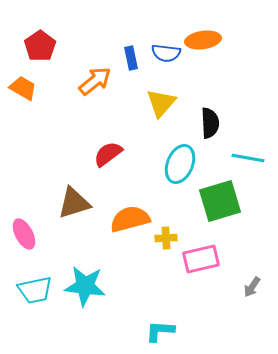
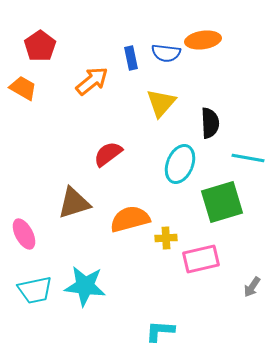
orange arrow: moved 3 px left
green square: moved 2 px right, 1 px down
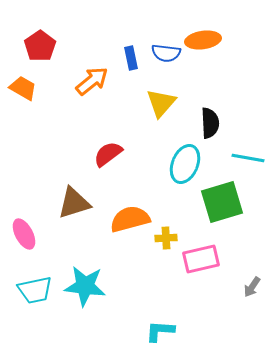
cyan ellipse: moved 5 px right
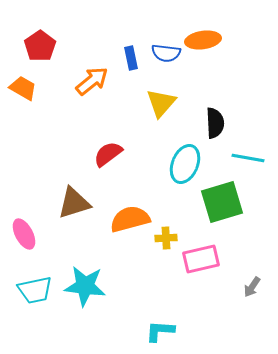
black semicircle: moved 5 px right
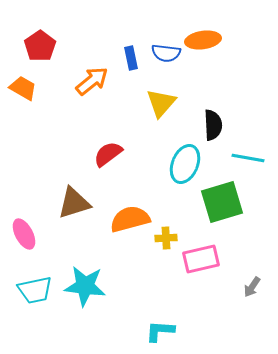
black semicircle: moved 2 px left, 2 px down
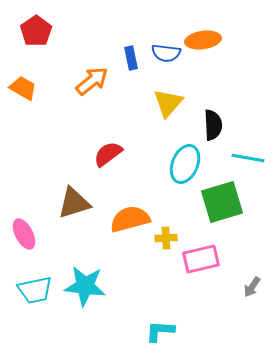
red pentagon: moved 4 px left, 15 px up
yellow triangle: moved 7 px right
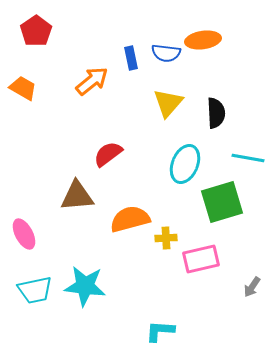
black semicircle: moved 3 px right, 12 px up
brown triangle: moved 3 px right, 7 px up; rotated 12 degrees clockwise
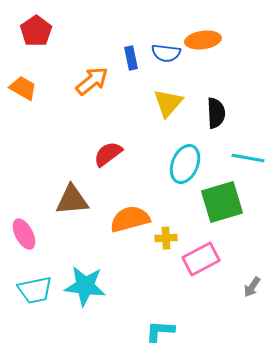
brown triangle: moved 5 px left, 4 px down
pink rectangle: rotated 15 degrees counterclockwise
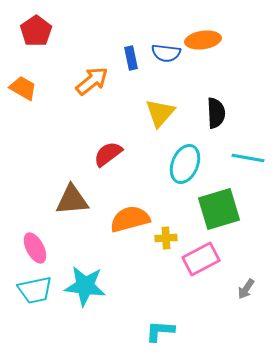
yellow triangle: moved 8 px left, 10 px down
green square: moved 3 px left, 7 px down
pink ellipse: moved 11 px right, 14 px down
gray arrow: moved 6 px left, 2 px down
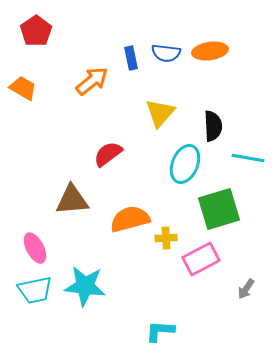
orange ellipse: moved 7 px right, 11 px down
black semicircle: moved 3 px left, 13 px down
